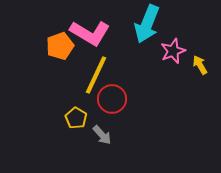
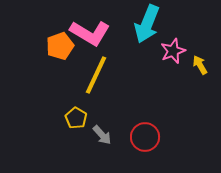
red circle: moved 33 px right, 38 px down
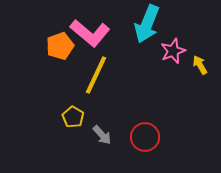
pink L-shape: rotated 9 degrees clockwise
yellow pentagon: moved 3 px left, 1 px up
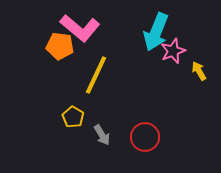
cyan arrow: moved 9 px right, 8 px down
pink L-shape: moved 10 px left, 5 px up
orange pentagon: rotated 28 degrees clockwise
yellow arrow: moved 1 px left, 6 px down
gray arrow: rotated 10 degrees clockwise
